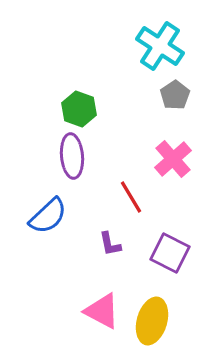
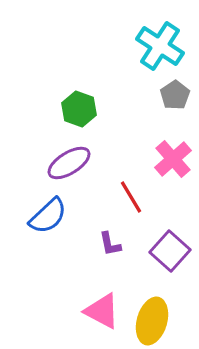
purple ellipse: moved 3 px left, 7 px down; rotated 63 degrees clockwise
purple square: moved 2 px up; rotated 15 degrees clockwise
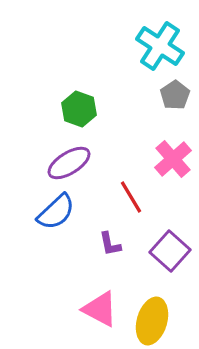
blue semicircle: moved 8 px right, 4 px up
pink triangle: moved 2 px left, 2 px up
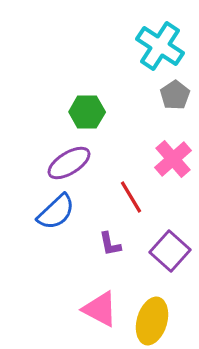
green hexagon: moved 8 px right, 3 px down; rotated 20 degrees counterclockwise
